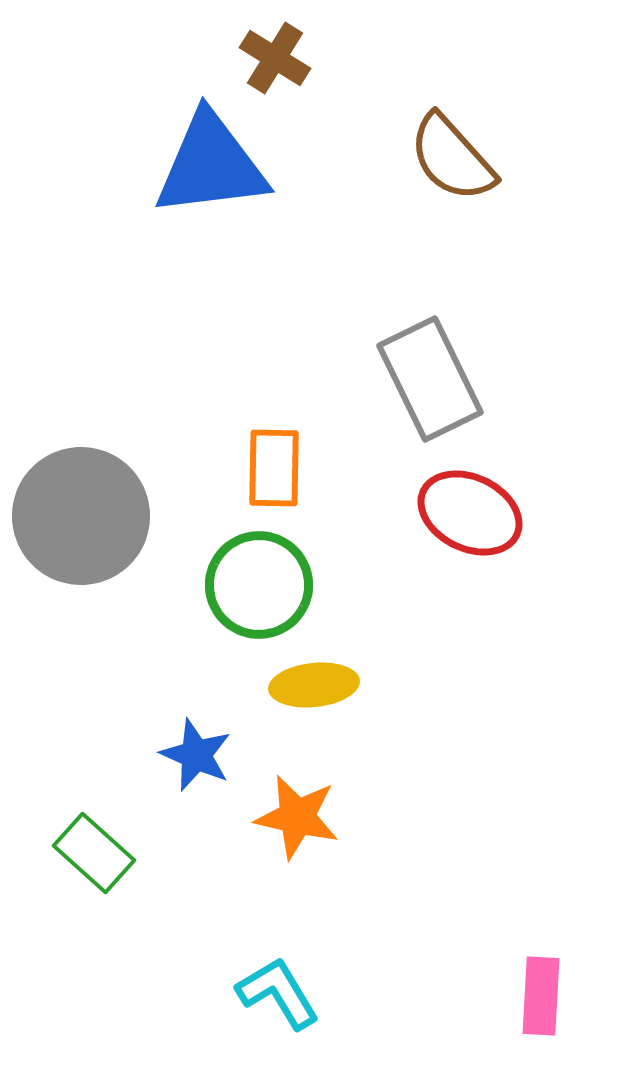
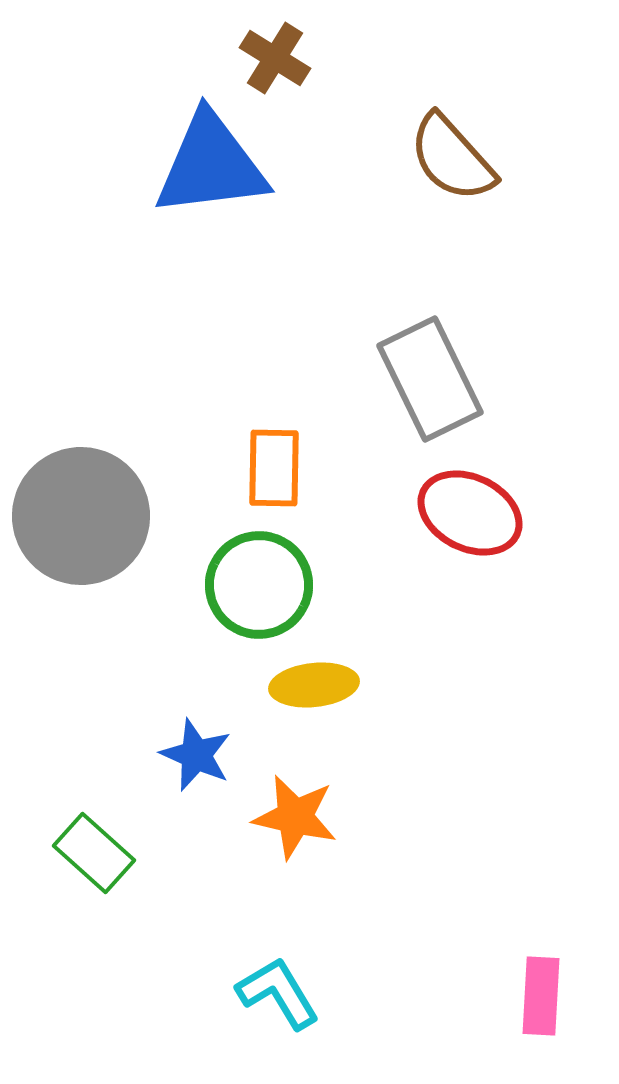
orange star: moved 2 px left
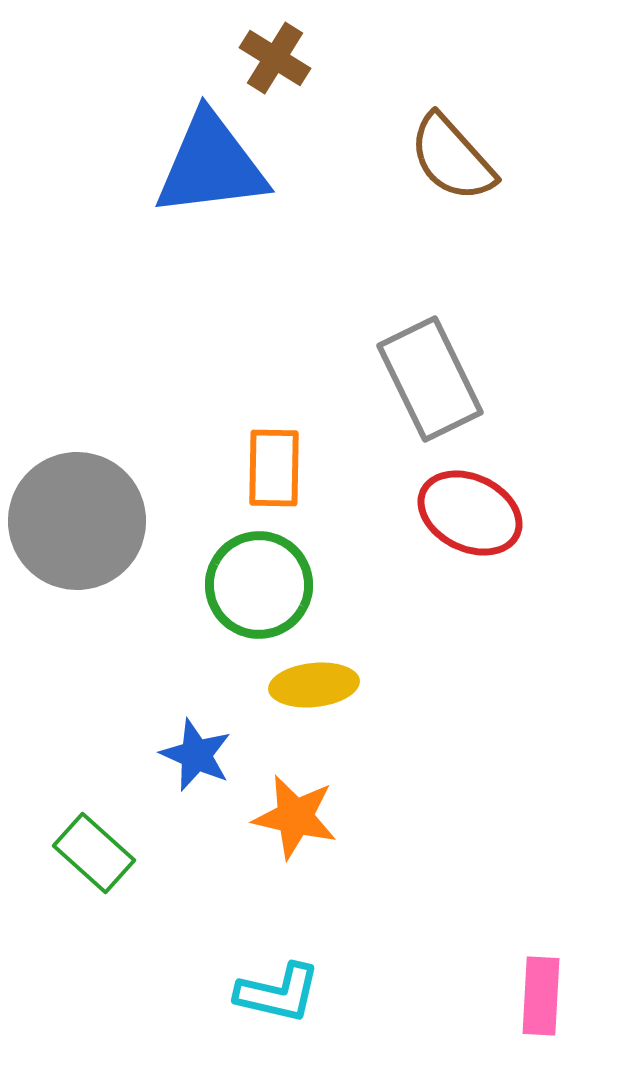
gray circle: moved 4 px left, 5 px down
cyan L-shape: rotated 134 degrees clockwise
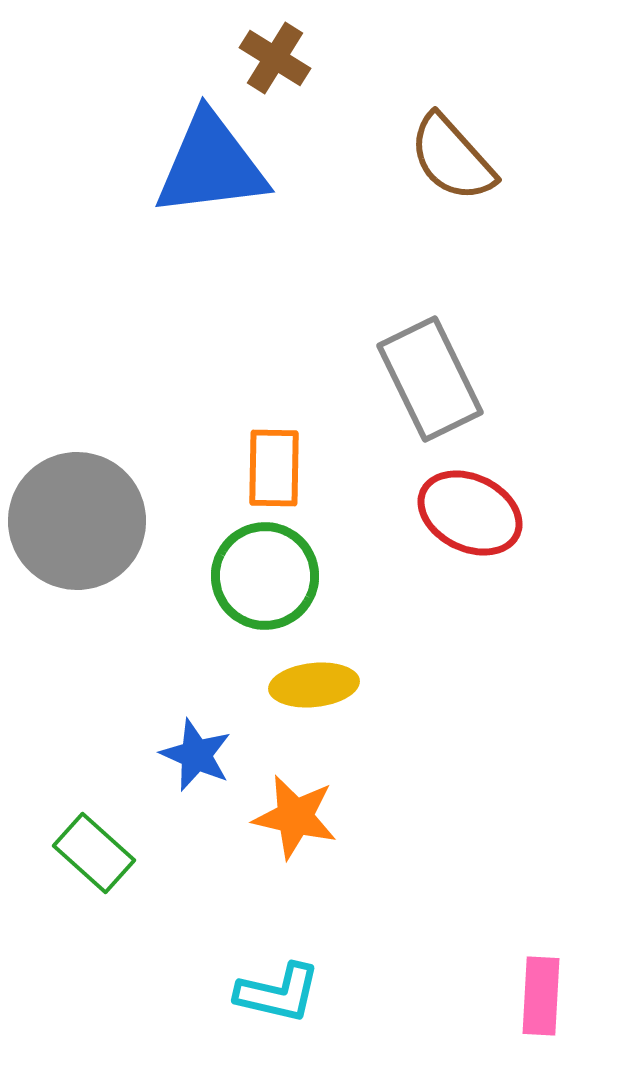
green circle: moved 6 px right, 9 px up
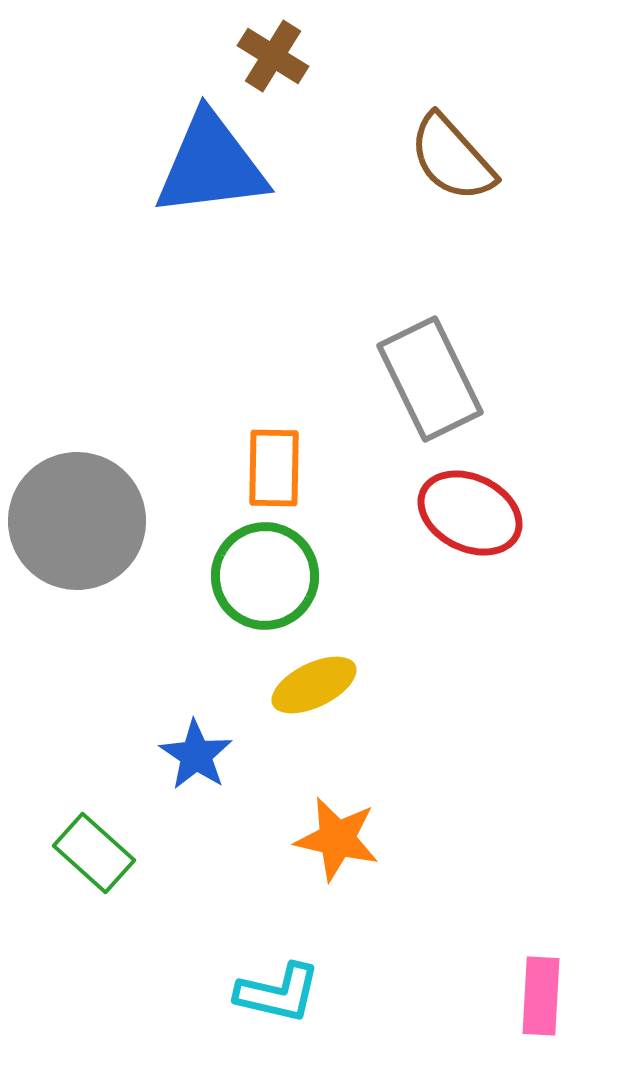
brown cross: moved 2 px left, 2 px up
yellow ellipse: rotated 20 degrees counterclockwise
blue star: rotated 10 degrees clockwise
orange star: moved 42 px right, 22 px down
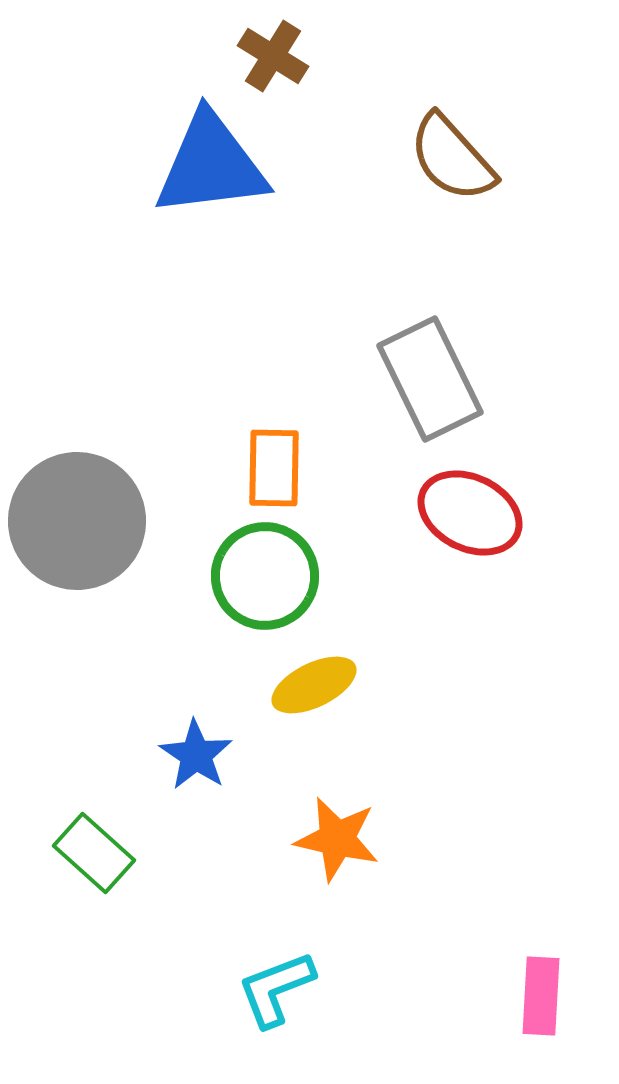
cyan L-shape: moved 2 px left, 4 px up; rotated 146 degrees clockwise
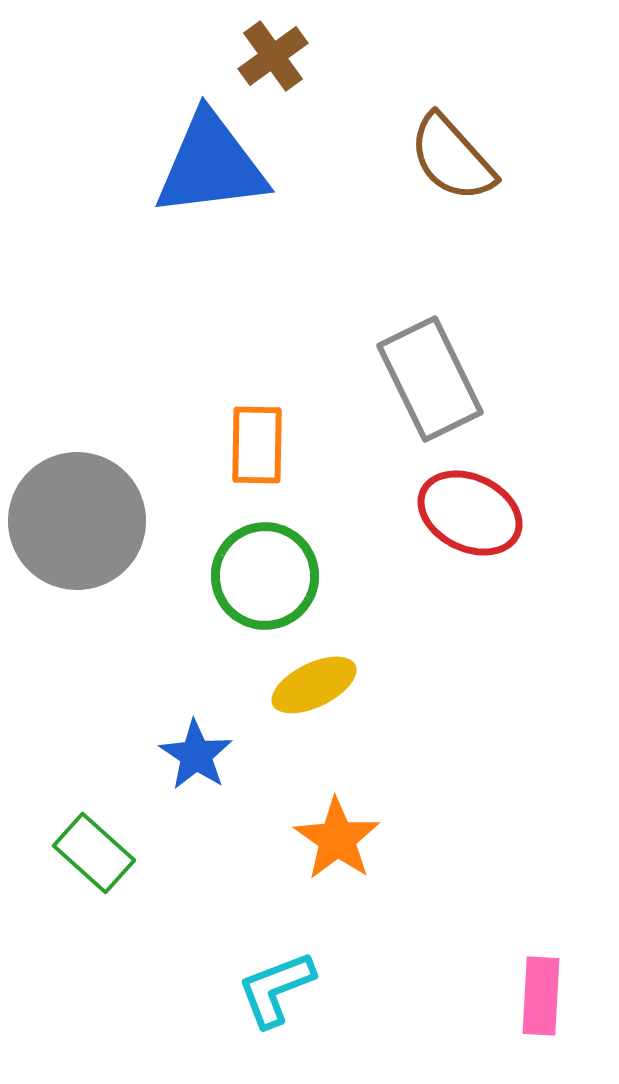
brown cross: rotated 22 degrees clockwise
orange rectangle: moved 17 px left, 23 px up
orange star: rotated 22 degrees clockwise
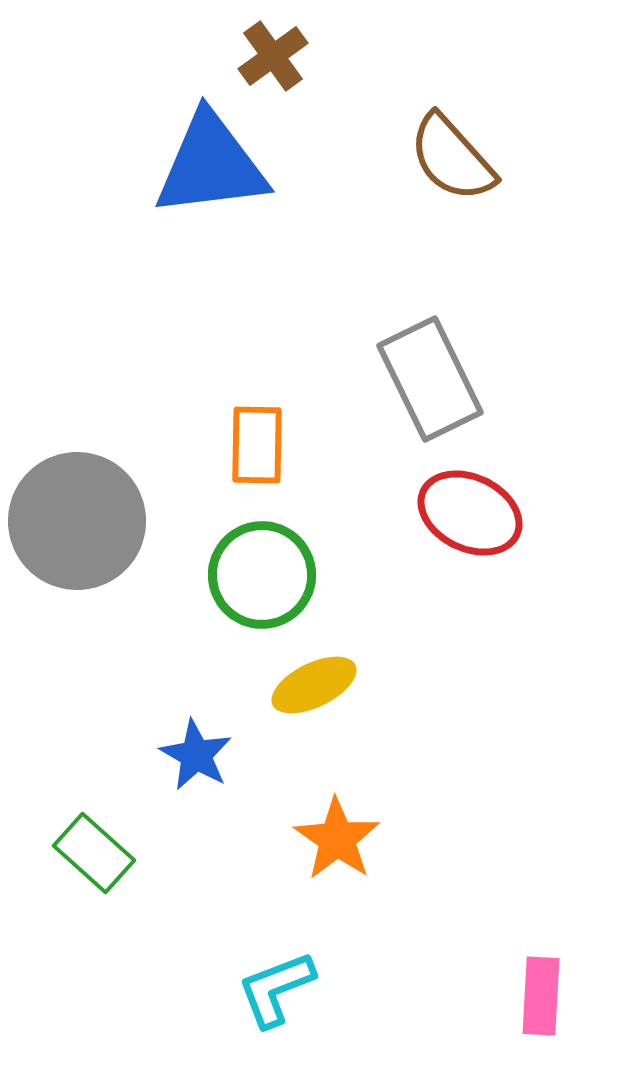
green circle: moved 3 px left, 1 px up
blue star: rotated 4 degrees counterclockwise
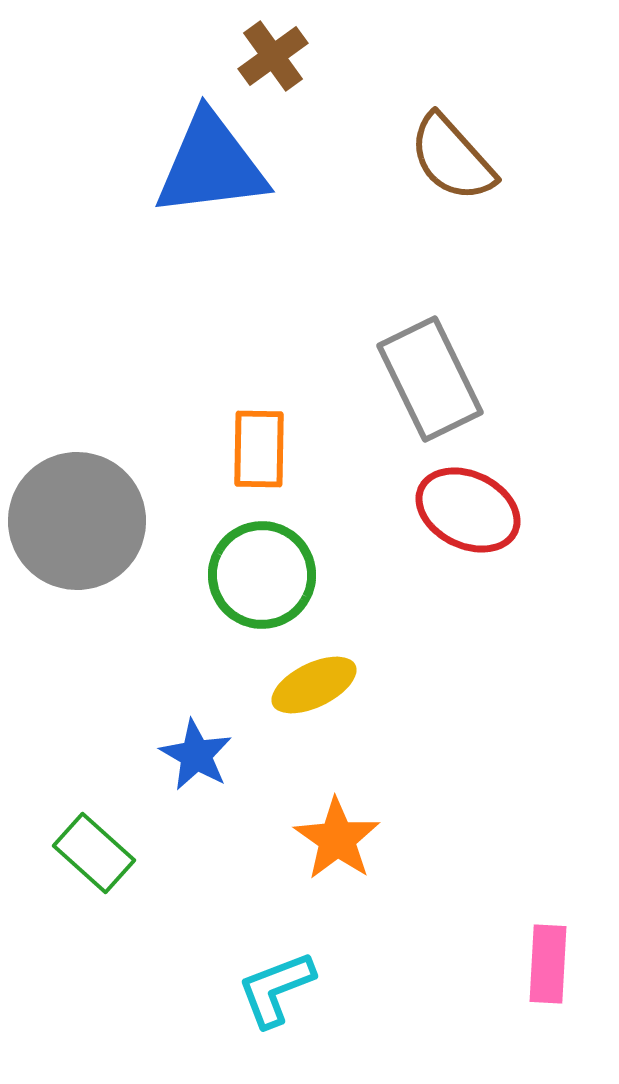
orange rectangle: moved 2 px right, 4 px down
red ellipse: moved 2 px left, 3 px up
pink rectangle: moved 7 px right, 32 px up
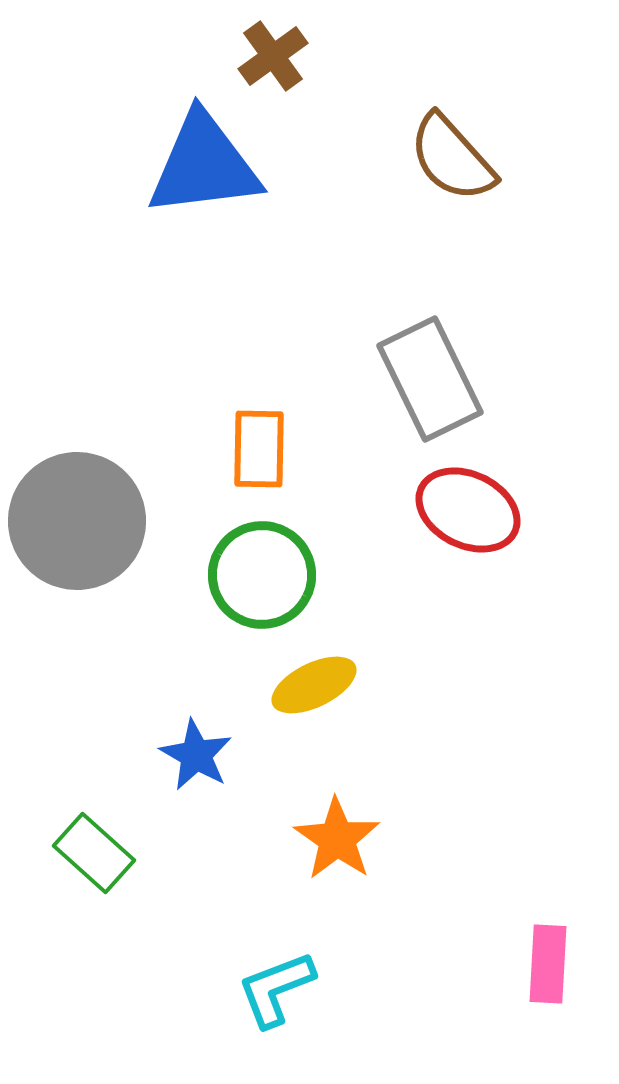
blue triangle: moved 7 px left
